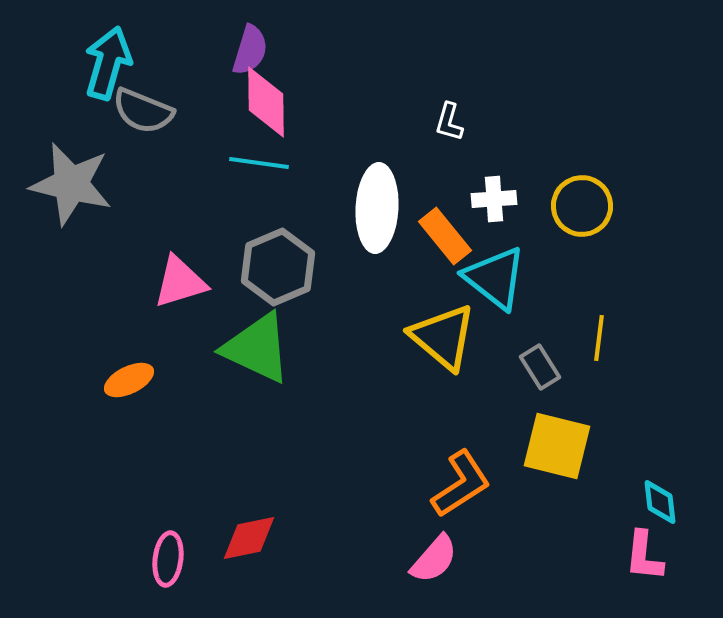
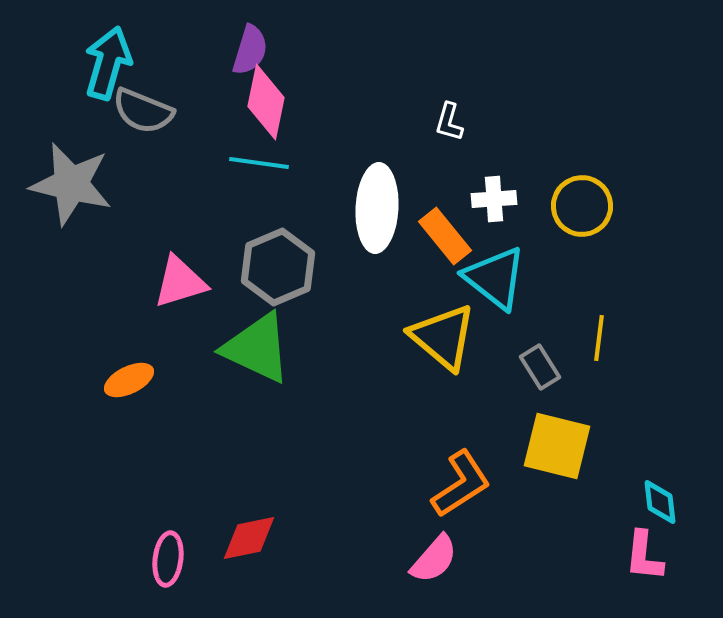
pink diamond: rotated 12 degrees clockwise
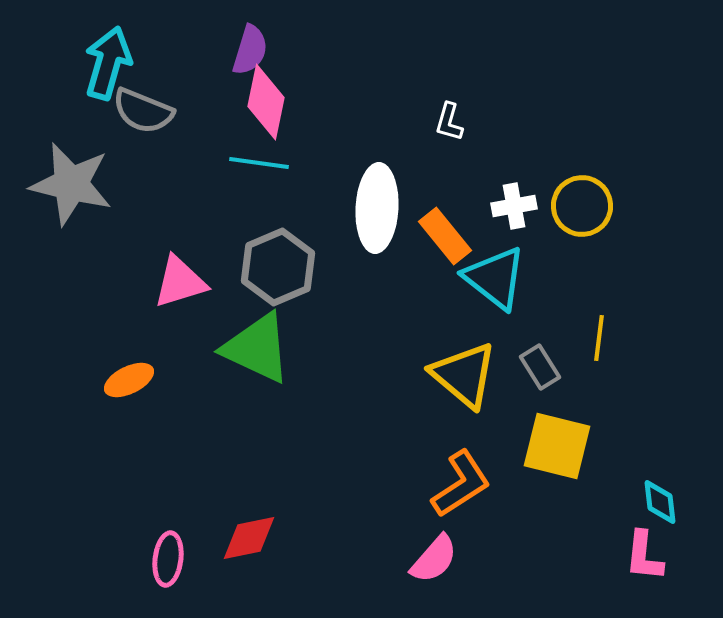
white cross: moved 20 px right, 7 px down; rotated 6 degrees counterclockwise
yellow triangle: moved 21 px right, 38 px down
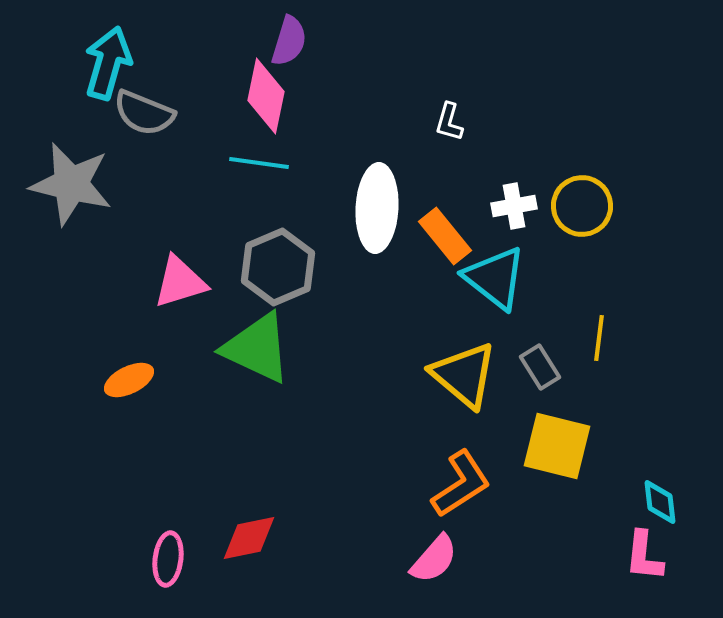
purple semicircle: moved 39 px right, 9 px up
pink diamond: moved 6 px up
gray semicircle: moved 1 px right, 2 px down
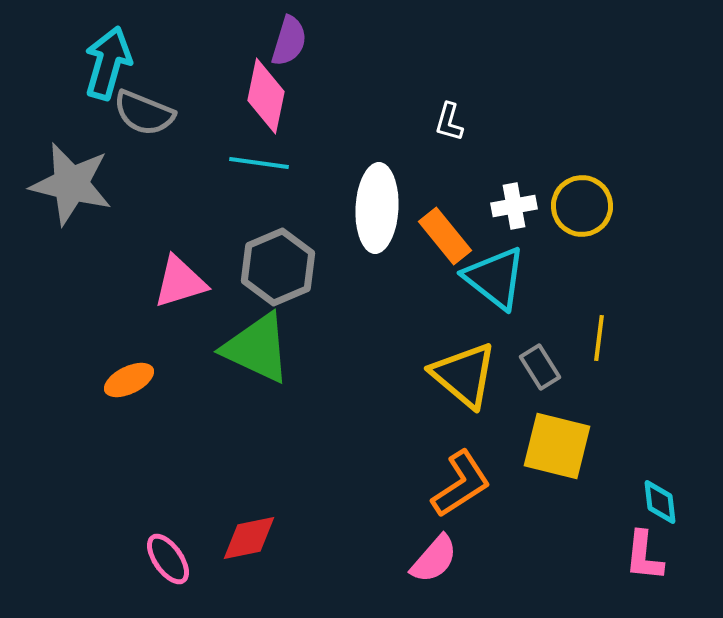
pink ellipse: rotated 42 degrees counterclockwise
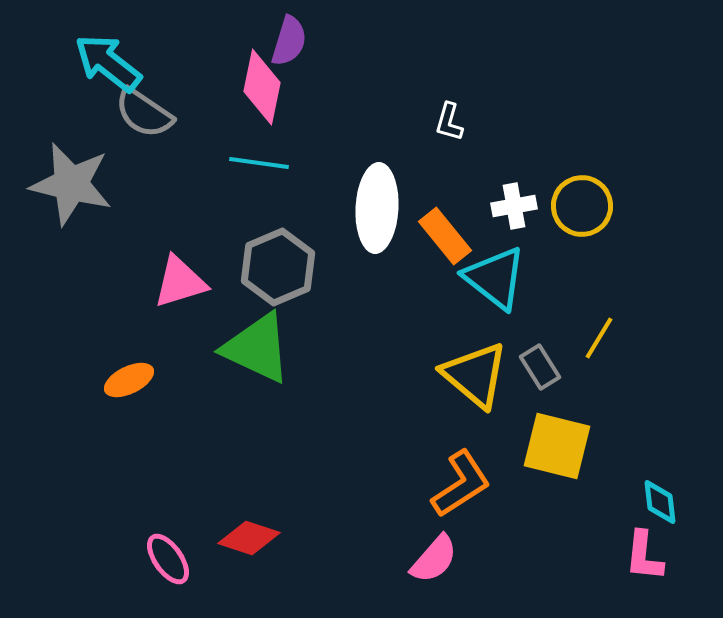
cyan arrow: rotated 68 degrees counterclockwise
pink diamond: moved 4 px left, 9 px up
gray semicircle: rotated 12 degrees clockwise
yellow line: rotated 24 degrees clockwise
yellow triangle: moved 11 px right
red diamond: rotated 30 degrees clockwise
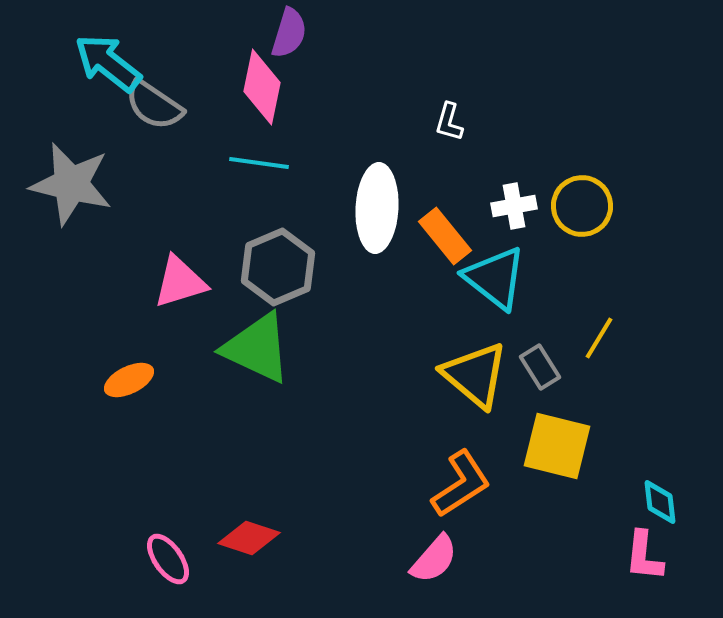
purple semicircle: moved 8 px up
gray semicircle: moved 10 px right, 8 px up
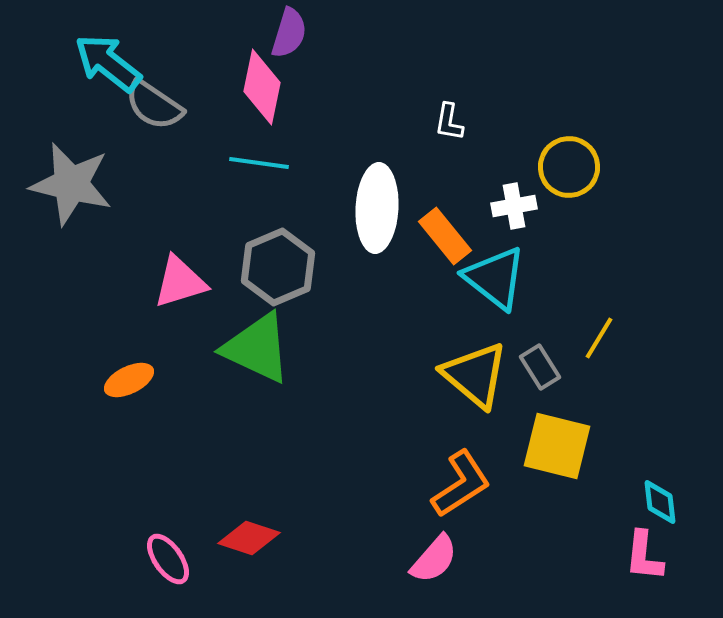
white L-shape: rotated 6 degrees counterclockwise
yellow circle: moved 13 px left, 39 px up
